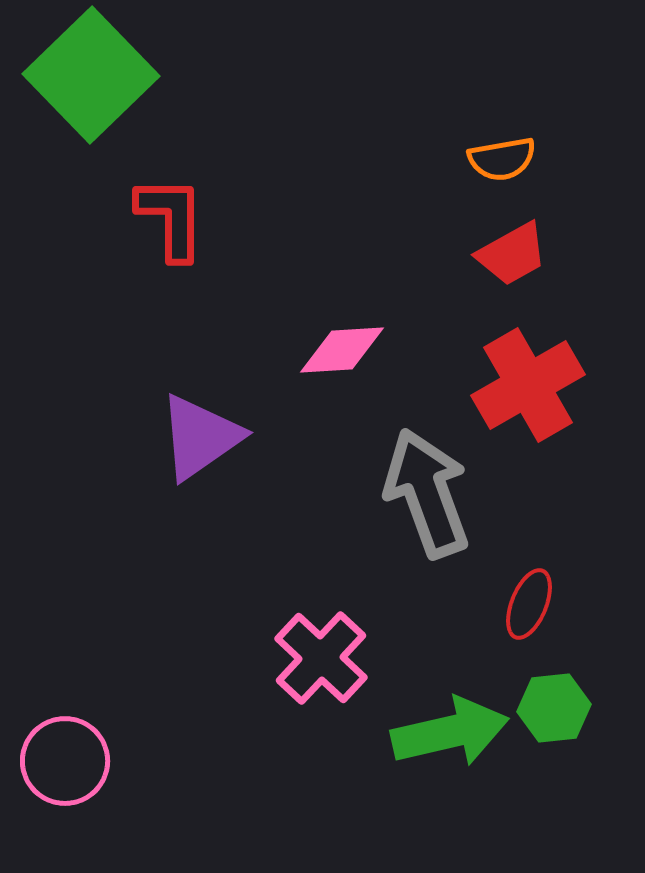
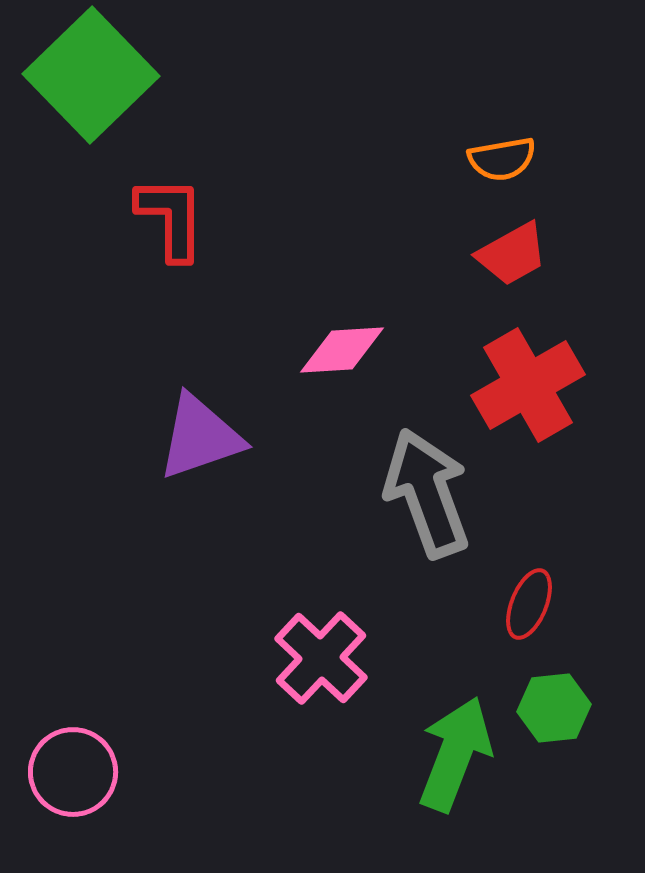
purple triangle: rotated 16 degrees clockwise
green arrow: moved 5 px right, 22 px down; rotated 56 degrees counterclockwise
pink circle: moved 8 px right, 11 px down
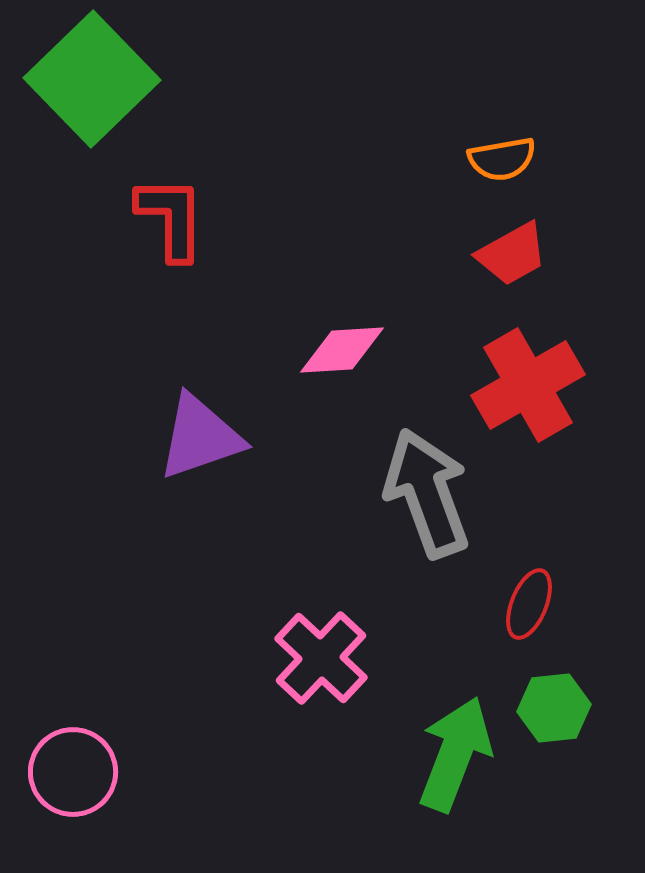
green square: moved 1 px right, 4 px down
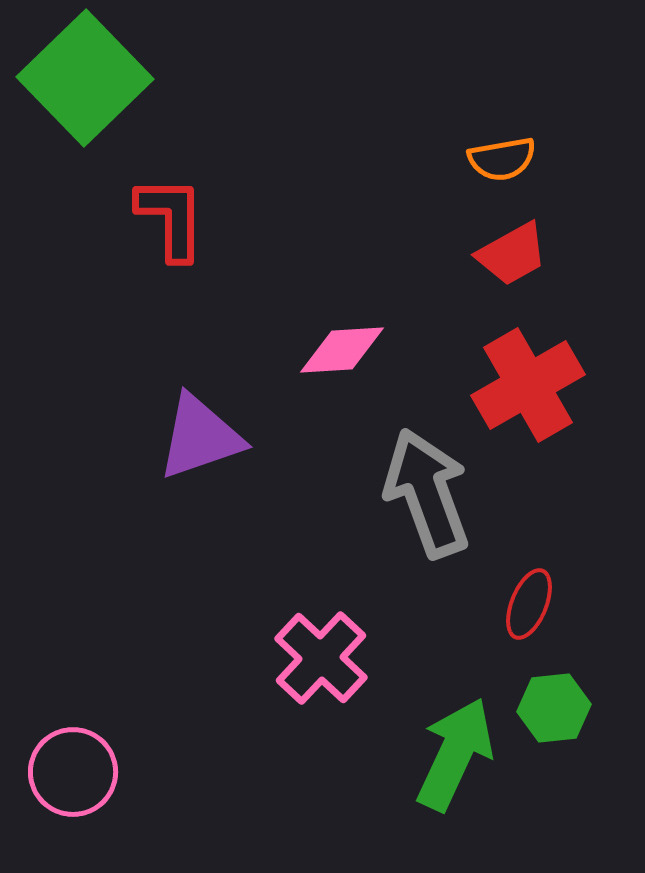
green square: moved 7 px left, 1 px up
green arrow: rotated 4 degrees clockwise
